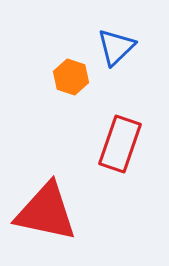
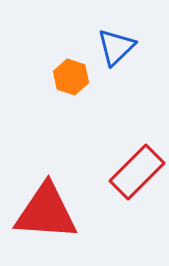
red rectangle: moved 17 px right, 28 px down; rotated 26 degrees clockwise
red triangle: rotated 8 degrees counterclockwise
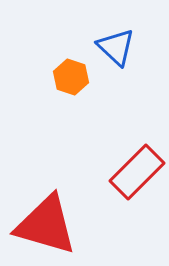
blue triangle: rotated 33 degrees counterclockwise
red triangle: moved 13 px down; rotated 12 degrees clockwise
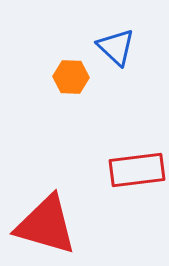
orange hexagon: rotated 16 degrees counterclockwise
red rectangle: moved 2 px up; rotated 38 degrees clockwise
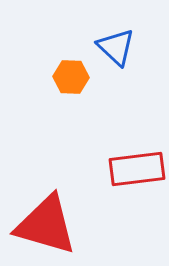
red rectangle: moved 1 px up
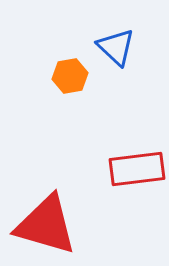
orange hexagon: moved 1 px left, 1 px up; rotated 12 degrees counterclockwise
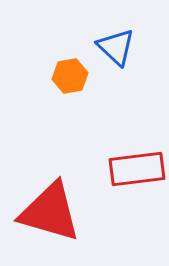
red triangle: moved 4 px right, 13 px up
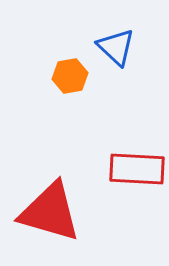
red rectangle: rotated 10 degrees clockwise
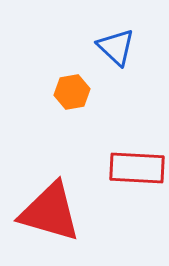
orange hexagon: moved 2 px right, 16 px down
red rectangle: moved 1 px up
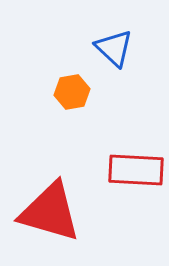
blue triangle: moved 2 px left, 1 px down
red rectangle: moved 1 px left, 2 px down
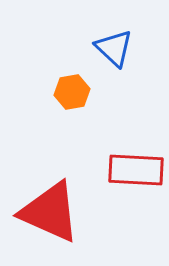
red triangle: rotated 8 degrees clockwise
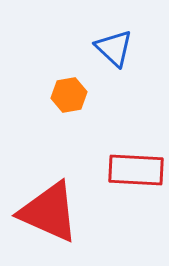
orange hexagon: moved 3 px left, 3 px down
red triangle: moved 1 px left
